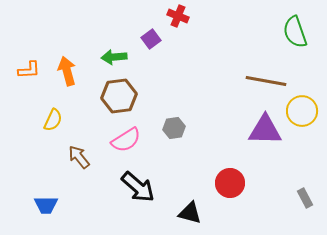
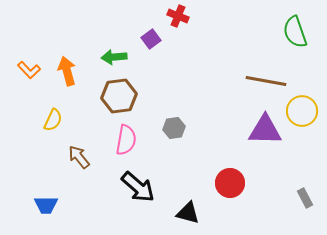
orange L-shape: rotated 50 degrees clockwise
pink semicircle: rotated 48 degrees counterclockwise
black triangle: moved 2 px left
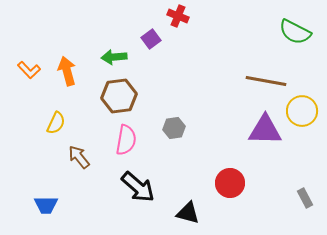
green semicircle: rotated 44 degrees counterclockwise
yellow semicircle: moved 3 px right, 3 px down
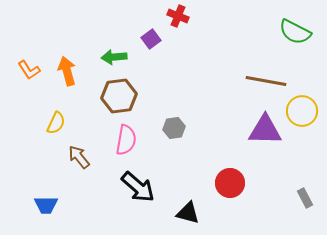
orange L-shape: rotated 10 degrees clockwise
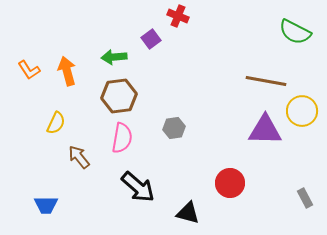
pink semicircle: moved 4 px left, 2 px up
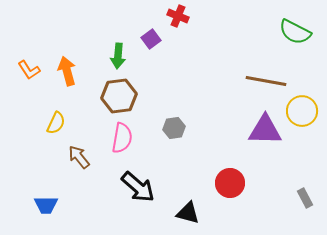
green arrow: moved 4 px right, 1 px up; rotated 80 degrees counterclockwise
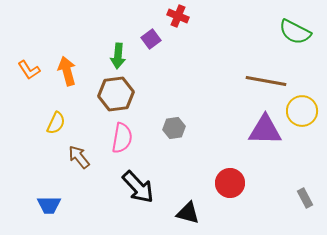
brown hexagon: moved 3 px left, 2 px up
black arrow: rotated 6 degrees clockwise
blue trapezoid: moved 3 px right
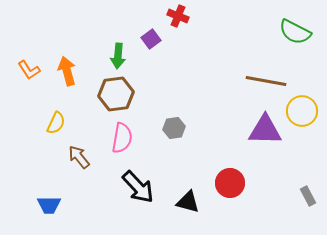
gray rectangle: moved 3 px right, 2 px up
black triangle: moved 11 px up
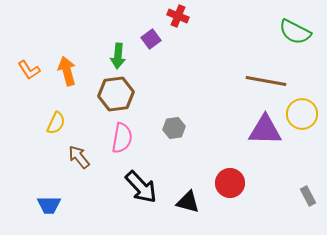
yellow circle: moved 3 px down
black arrow: moved 3 px right
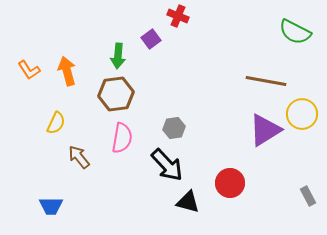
purple triangle: rotated 33 degrees counterclockwise
black arrow: moved 26 px right, 22 px up
blue trapezoid: moved 2 px right, 1 px down
